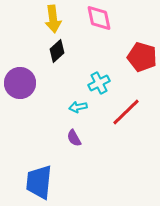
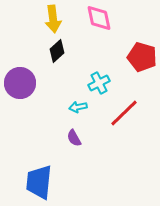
red line: moved 2 px left, 1 px down
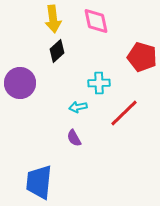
pink diamond: moved 3 px left, 3 px down
cyan cross: rotated 25 degrees clockwise
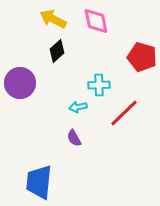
yellow arrow: rotated 124 degrees clockwise
cyan cross: moved 2 px down
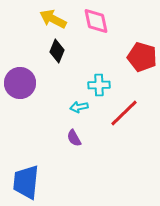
black diamond: rotated 25 degrees counterclockwise
cyan arrow: moved 1 px right
blue trapezoid: moved 13 px left
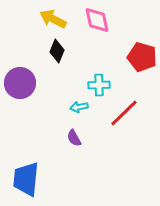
pink diamond: moved 1 px right, 1 px up
blue trapezoid: moved 3 px up
